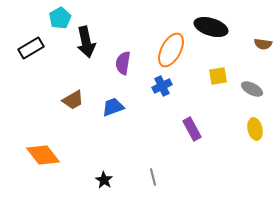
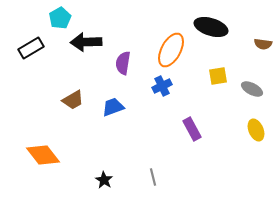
black arrow: rotated 100 degrees clockwise
yellow ellipse: moved 1 px right, 1 px down; rotated 10 degrees counterclockwise
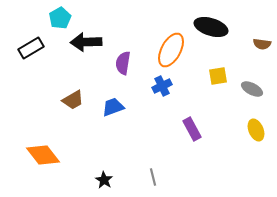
brown semicircle: moved 1 px left
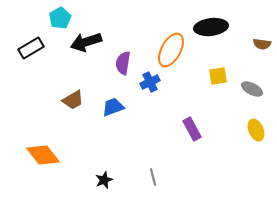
black ellipse: rotated 24 degrees counterclockwise
black arrow: rotated 16 degrees counterclockwise
blue cross: moved 12 px left, 4 px up
black star: rotated 18 degrees clockwise
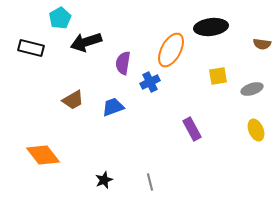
black rectangle: rotated 45 degrees clockwise
gray ellipse: rotated 45 degrees counterclockwise
gray line: moved 3 px left, 5 px down
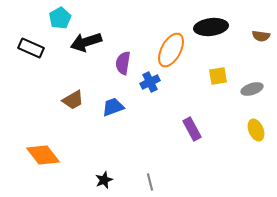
brown semicircle: moved 1 px left, 8 px up
black rectangle: rotated 10 degrees clockwise
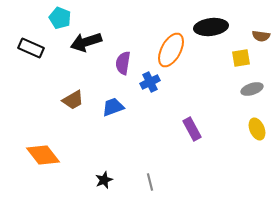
cyan pentagon: rotated 20 degrees counterclockwise
yellow square: moved 23 px right, 18 px up
yellow ellipse: moved 1 px right, 1 px up
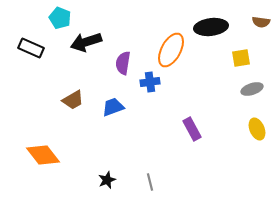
brown semicircle: moved 14 px up
blue cross: rotated 18 degrees clockwise
black star: moved 3 px right
